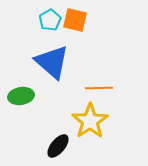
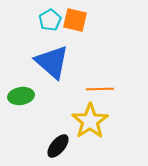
orange line: moved 1 px right, 1 px down
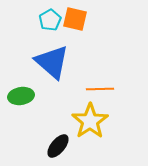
orange square: moved 1 px up
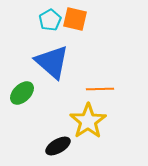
green ellipse: moved 1 px right, 3 px up; rotated 35 degrees counterclockwise
yellow star: moved 2 px left
black ellipse: rotated 20 degrees clockwise
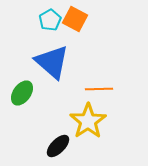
orange square: rotated 15 degrees clockwise
orange line: moved 1 px left
green ellipse: rotated 10 degrees counterclockwise
black ellipse: rotated 15 degrees counterclockwise
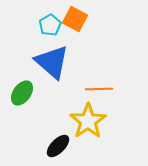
cyan pentagon: moved 5 px down
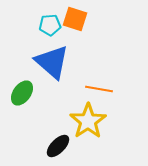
orange square: rotated 10 degrees counterclockwise
cyan pentagon: rotated 25 degrees clockwise
orange line: rotated 12 degrees clockwise
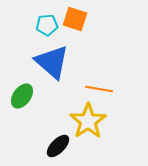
cyan pentagon: moved 3 px left
green ellipse: moved 3 px down
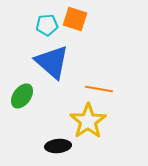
black ellipse: rotated 40 degrees clockwise
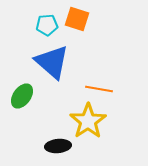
orange square: moved 2 px right
